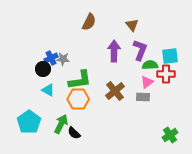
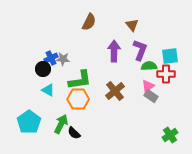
green semicircle: moved 1 px left, 1 px down
pink triangle: moved 1 px right, 4 px down
gray rectangle: moved 8 px right, 1 px up; rotated 32 degrees clockwise
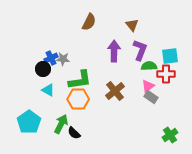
gray rectangle: moved 1 px down
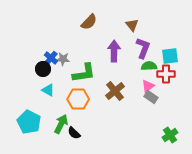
brown semicircle: rotated 18 degrees clockwise
purple L-shape: moved 3 px right, 2 px up
blue cross: rotated 24 degrees counterclockwise
green L-shape: moved 4 px right, 7 px up
cyan pentagon: rotated 10 degrees counterclockwise
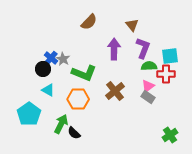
purple arrow: moved 2 px up
gray star: rotated 24 degrees clockwise
green L-shape: rotated 30 degrees clockwise
gray rectangle: moved 3 px left
cyan pentagon: moved 8 px up; rotated 10 degrees clockwise
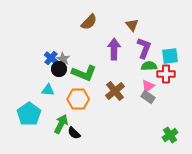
purple L-shape: moved 1 px right
black circle: moved 16 px right
cyan triangle: rotated 24 degrees counterclockwise
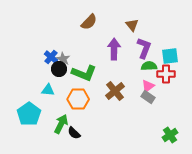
blue cross: moved 1 px up
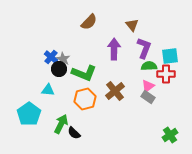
orange hexagon: moved 7 px right; rotated 15 degrees counterclockwise
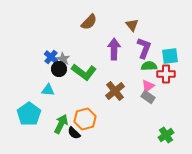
green L-shape: moved 1 px up; rotated 15 degrees clockwise
orange hexagon: moved 20 px down
green cross: moved 4 px left
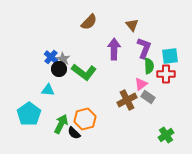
green semicircle: rotated 91 degrees clockwise
pink triangle: moved 7 px left, 2 px up
brown cross: moved 12 px right, 9 px down; rotated 12 degrees clockwise
